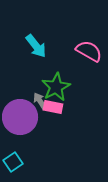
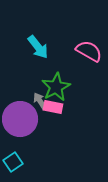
cyan arrow: moved 2 px right, 1 px down
purple circle: moved 2 px down
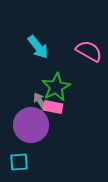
purple circle: moved 11 px right, 6 px down
cyan square: moved 6 px right; rotated 30 degrees clockwise
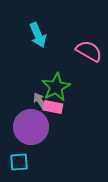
cyan arrow: moved 12 px up; rotated 15 degrees clockwise
purple circle: moved 2 px down
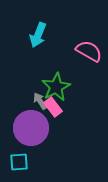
cyan arrow: rotated 45 degrees clockwise
pink rectangle: rotated 42 degrees clockwise
purple circle: moved 1 px down
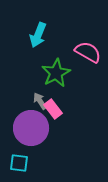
pink semicircle: moved 1 px left, 1 px down
green star: moved 14 px up
pink rectangle: moved 2 px down
cyan square: moved 1 px down; rotated 12 degrees clockwise
